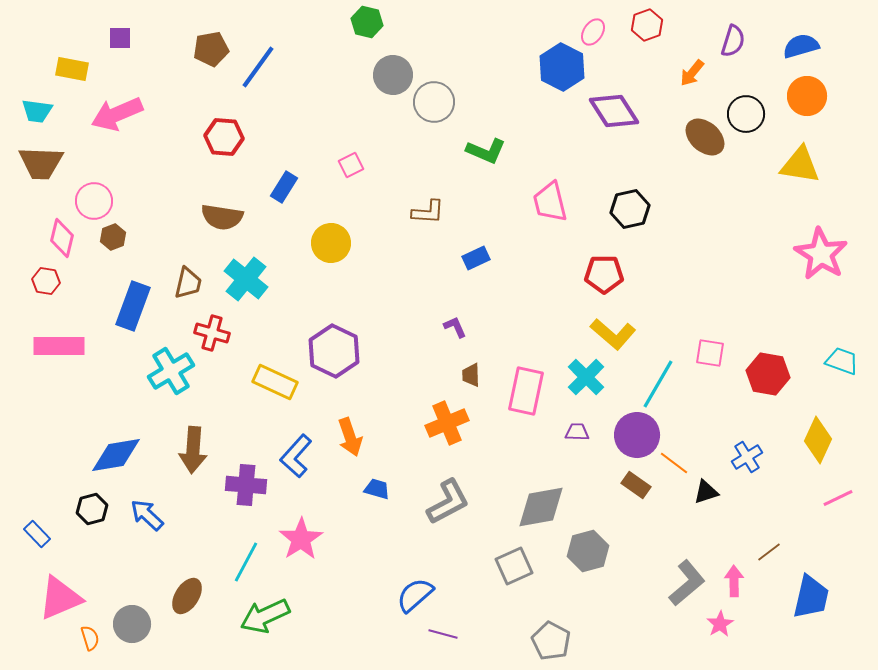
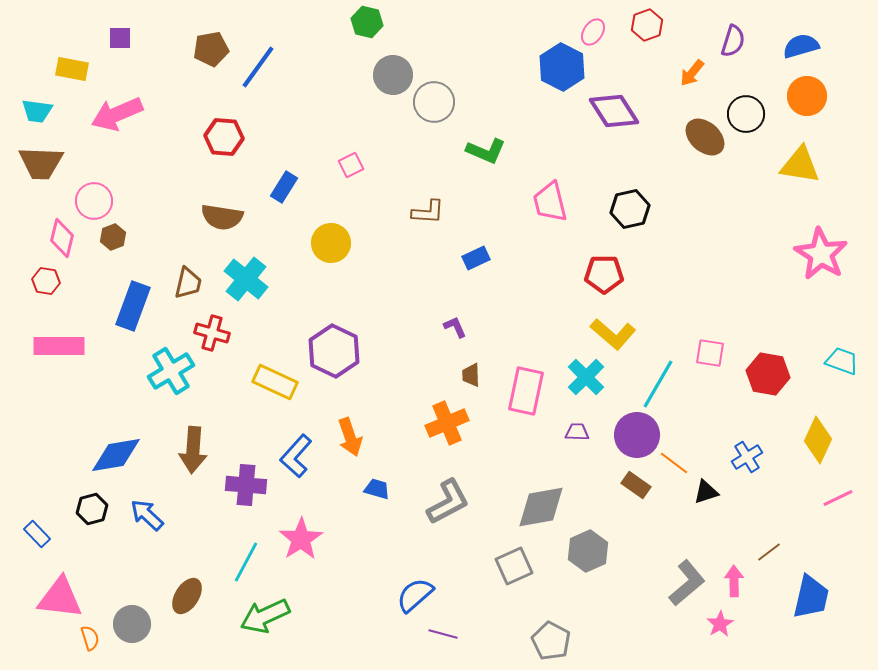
gray hexagon at (588, 551): rotated 9 degrees counterclockwise
pink triangle at (60, 598): rotated 30 degrees clockwise
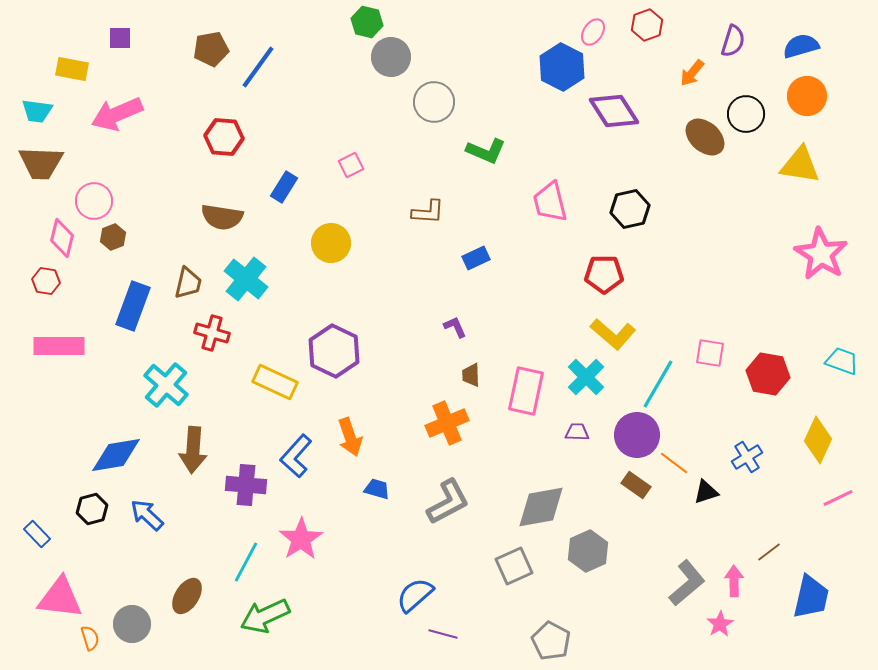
gray circle at (393, 75): moved 2 px left, 18 px up
cyan cross at (171, 371): moved 5 px left, 14 px down; rotated 18 degrees counterclockwise
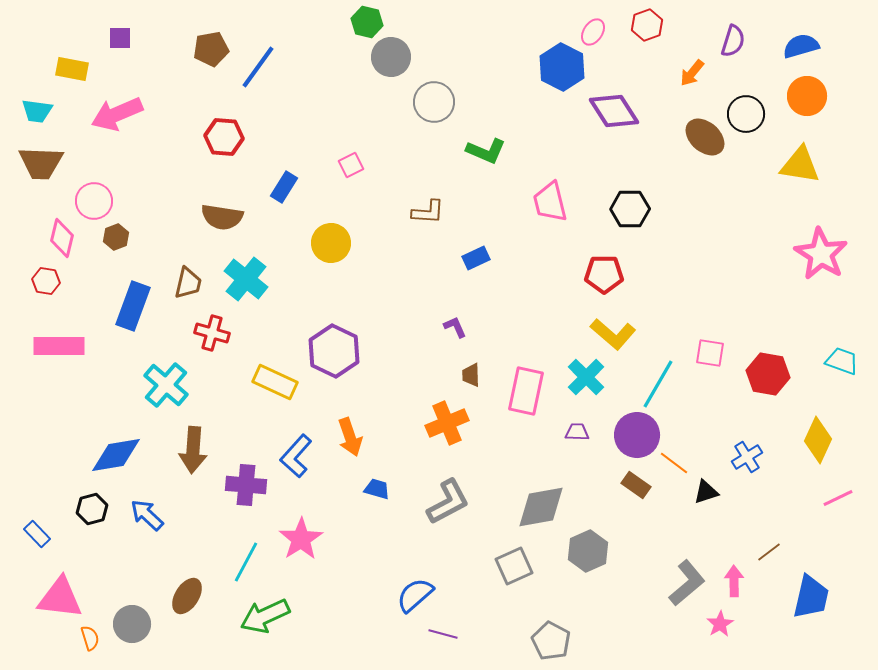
black hexagon at (630, 209): rotated 12 degrees clockwise
brown hexagon at (113, 237): moved 3 px right
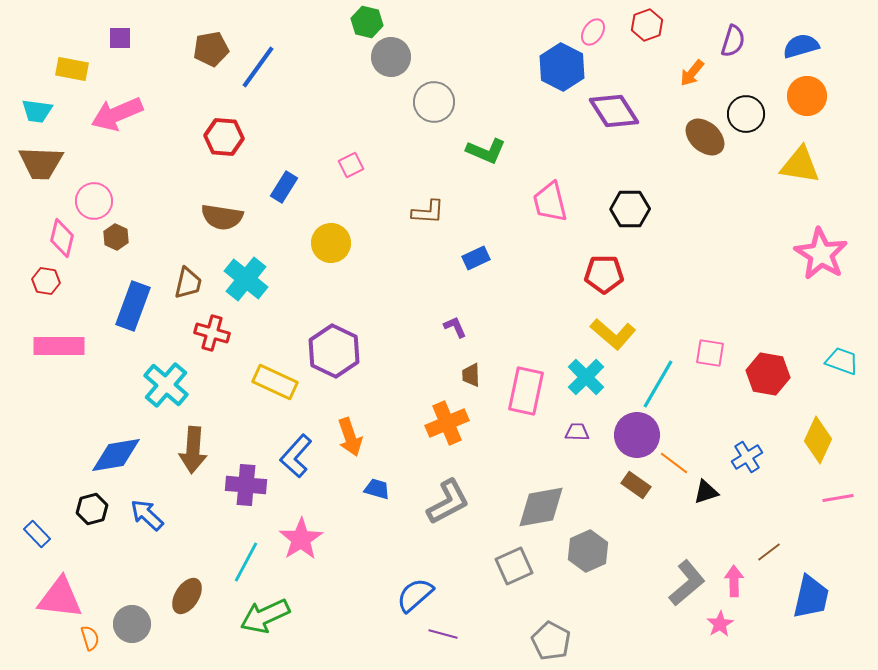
brown hexagon at (116, 237): rotated 15 degrees counterclockwise
pink line at (838, 498): rotated 16 degrees clockwise
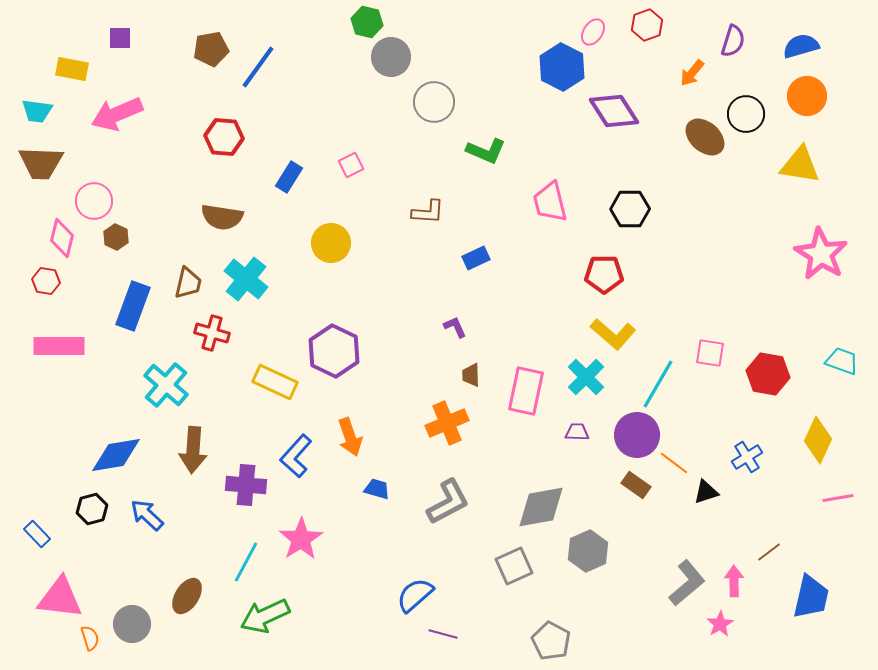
blue rectangle at (284, 187): moved 5 px right, 10 px up
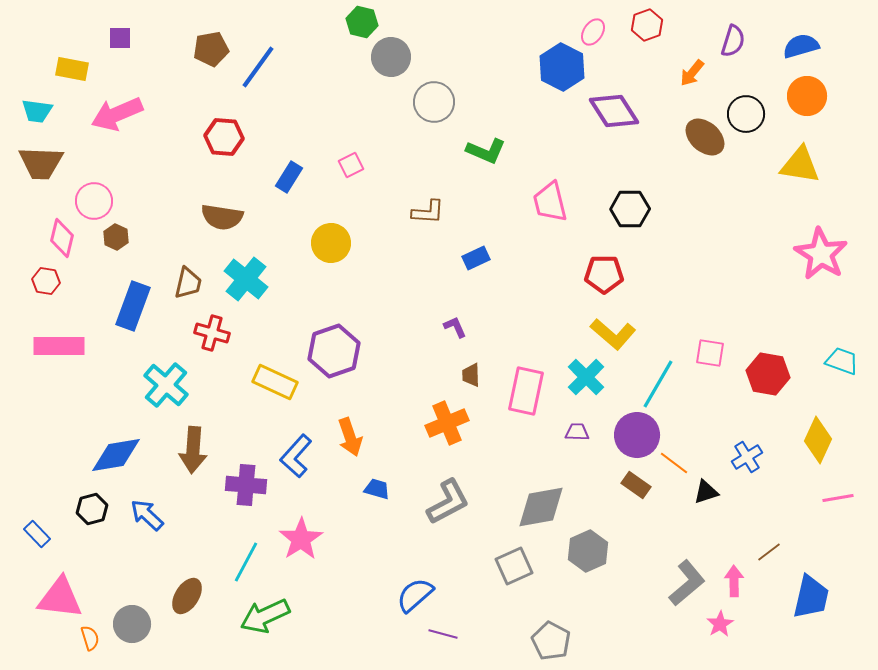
green hexagon at (367, 22): moved 5 px left
purple hexagon at (334, 351): rotated 15 degrees clockwise
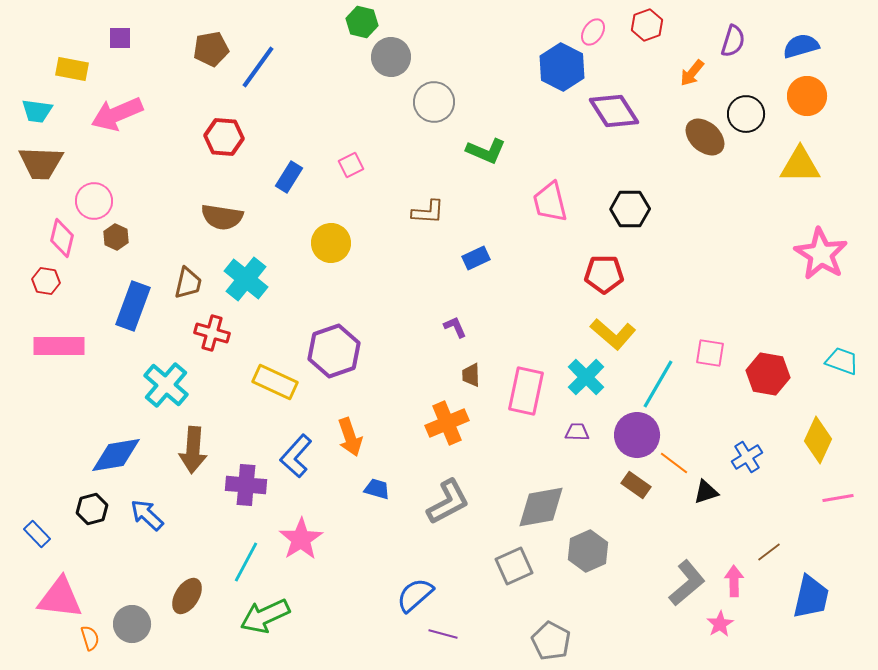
yellow triangle at (800, 165): rotated 9 degrees counterclockwise
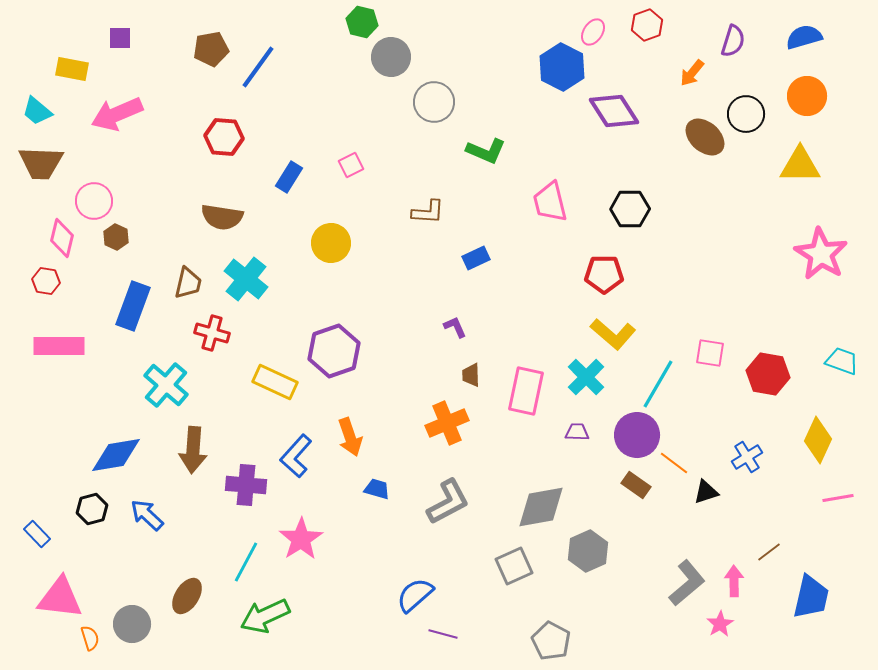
blue semicircle at (801, 46): moved 3 px right, 9 px up
cyan trapezoid at (37, 111): rotated 32 degrees clockwise
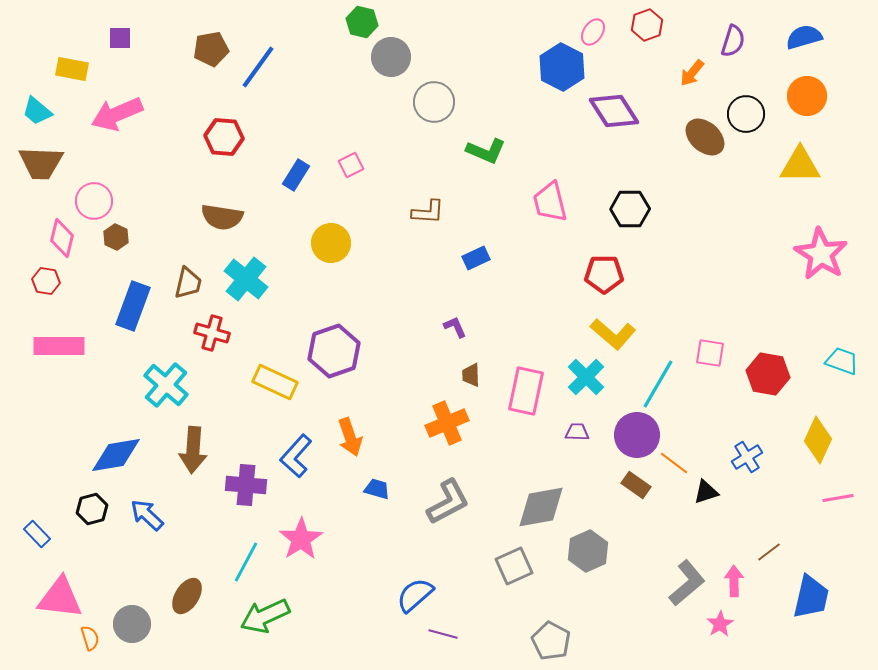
blue rectangle at (289, 177): moved 7 px right, 2 px up
